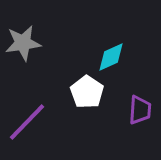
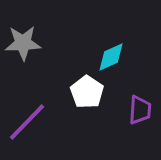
gray star: rotated 6 degrees clockwise
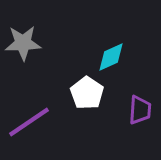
white pentagon: moved 1 px down
purple line: moved 2 px right; rotated 12 degrees clockwise
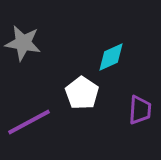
gray star: rotated 12 degrees clockwise
white pentagon: moved 5 px left
purple line: rotated 6 degrees clockwise
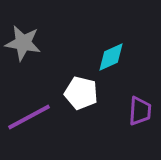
white pentagon: moved 1 px left; rotated 20 degrees counterclockwise
purple trapezoid: moved 1 px down
purple line: moved 5 px up
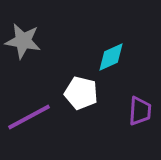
gray star: moved 2 px up
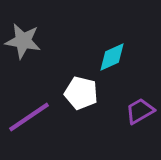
cyan diamond: moved 1 px right
purple trapezoid: rotated 124 degrees counterclockwise
purple line: rotated 6 degrees counterclockwise
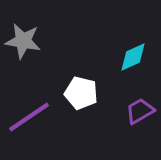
cyan diamond: moved 21 px right
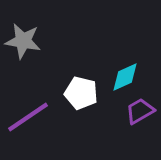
cyan diamond: moved 8 px left, 20 px down
purple line: moved 1 px left
